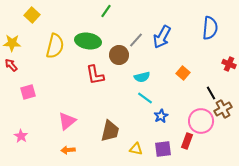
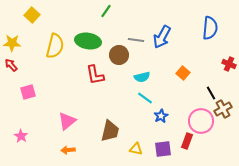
gray line: rotated 56 degrees clockwise
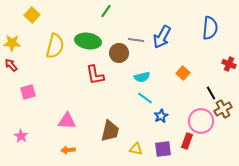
brown circle: moved 2 px up
pink triangle: rotated 42 degrees clockwise
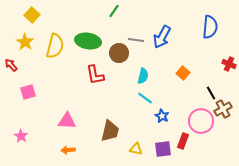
green line: moved 8 px right
blue semicircle: moved 1 px up
yellow star: moved 13 px right, 1 px up; rotated 30 degrees clockwise
cyan semicircle: moved 1 px right, 1 px up; rotated 63 degrees counterclockwise
blue star: moved 1 px right; rotated 16 degrees counterclockwise
red rectangle: moved 4 px left
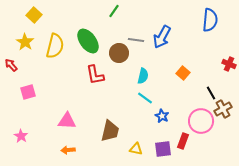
yellow square: moved 2 px right
blue semicircle: moved 7 px up
green ellipse: rotated 45 degrees clockwise
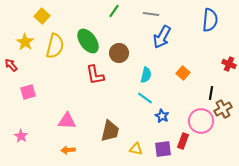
yellow square: moved 8 px right, 1 px down
gray line: moved 15 px right, 26 px up
cyan semicircle: moved 3 px right, 1 px up
black line: rotated 40 degrees clockwise
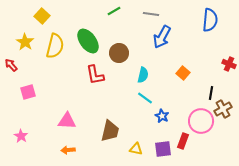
green line: rotated 24 degrees clockwise
cyan semicircle: moved 3 px left
